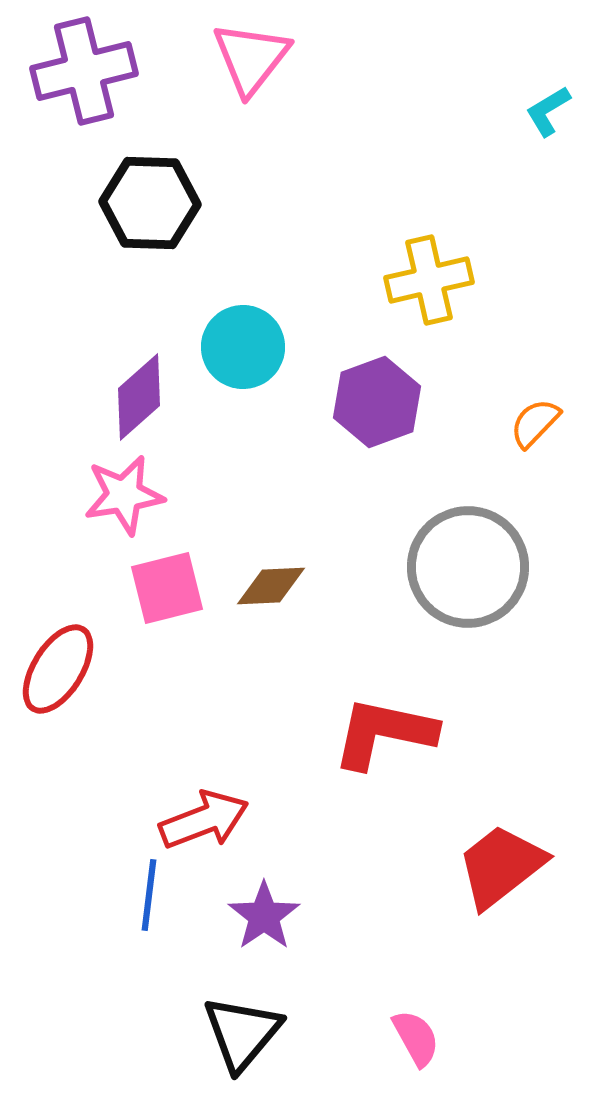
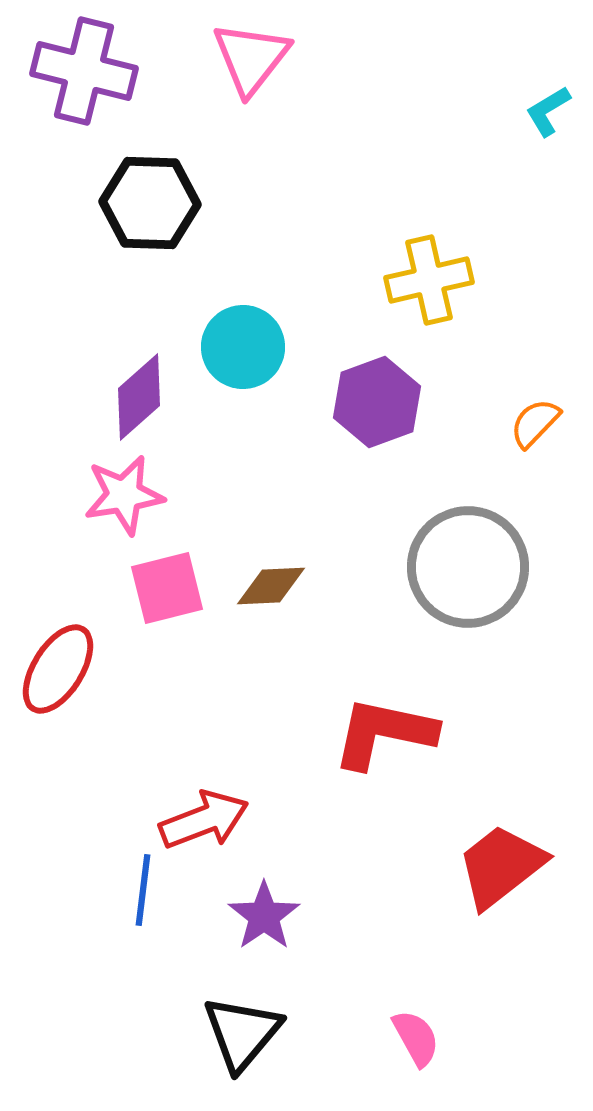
purple cross: rotated 28 degrees clockwise
blue line: moved 6 px left, 5 px up
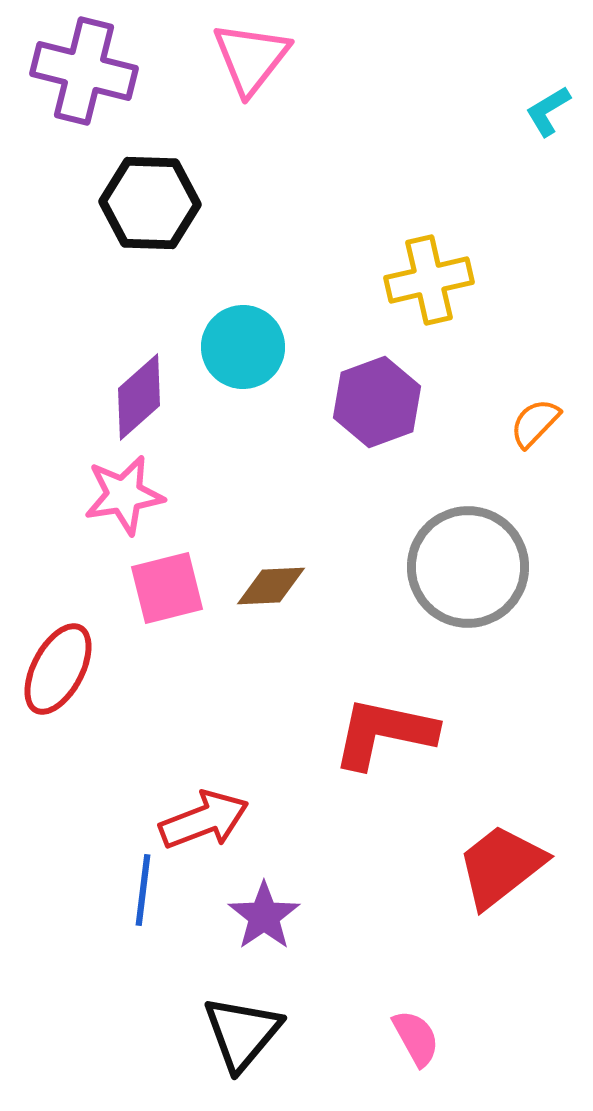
red ellipse: rotated 4 degrees counterclockwise
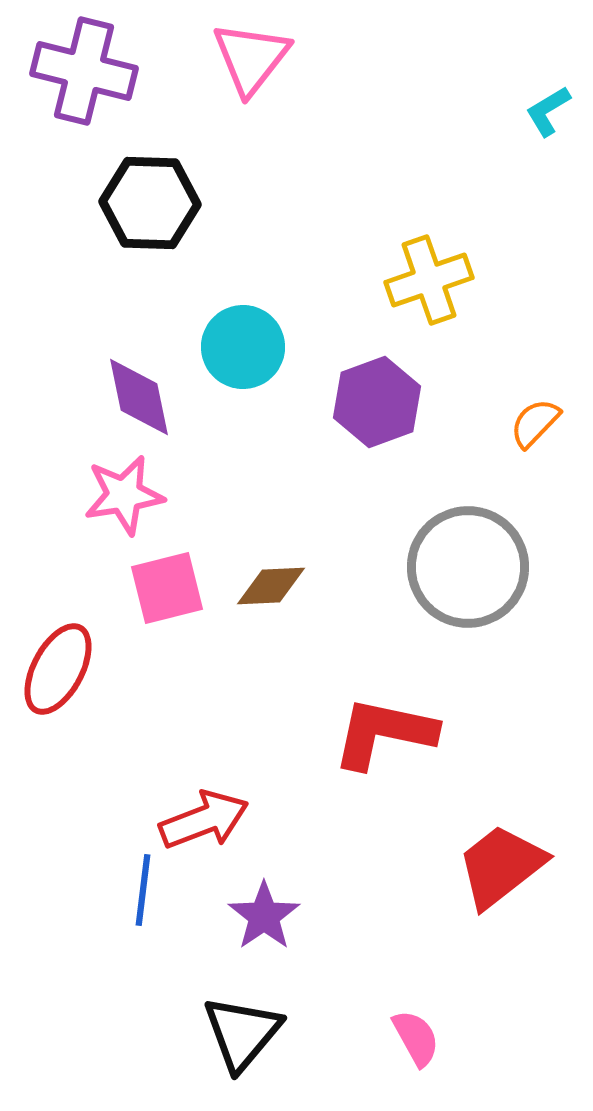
yellow cross: rotated 6 degrees counterclockwise
purple diamond: rotated 60 degrees counterclockwise
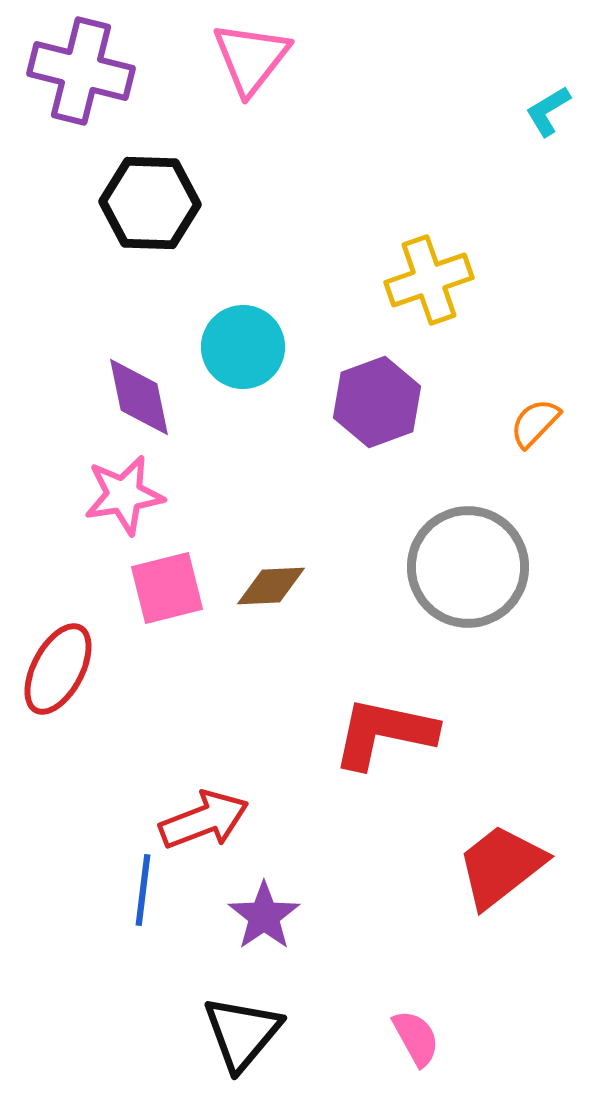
purple cross: moved 3 px left
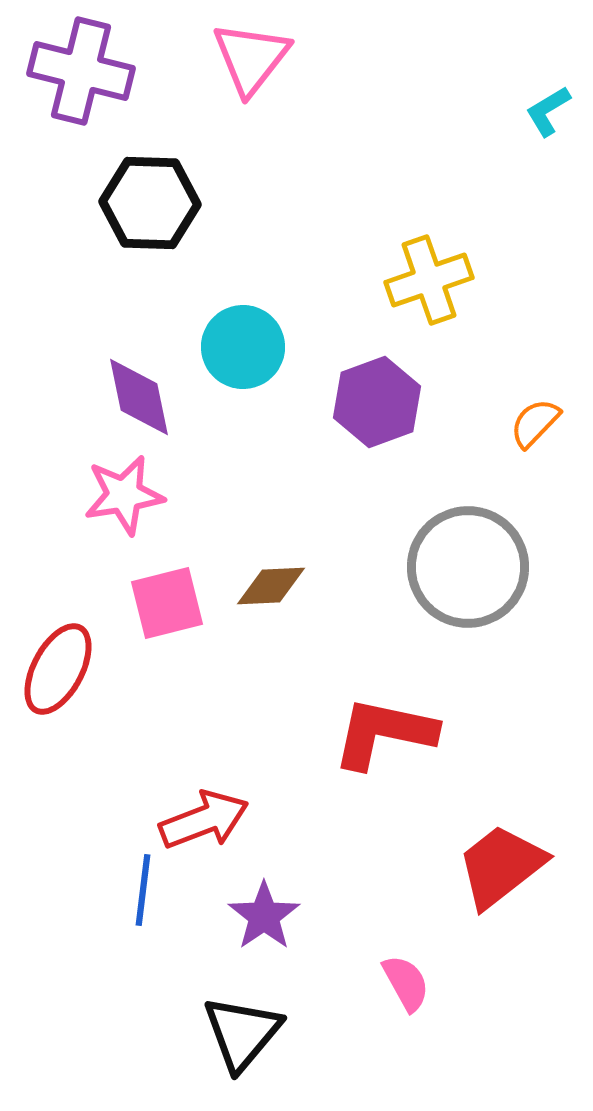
pink square: moved 15 px down
pink semicircle: moved 10 px left, 55 px up
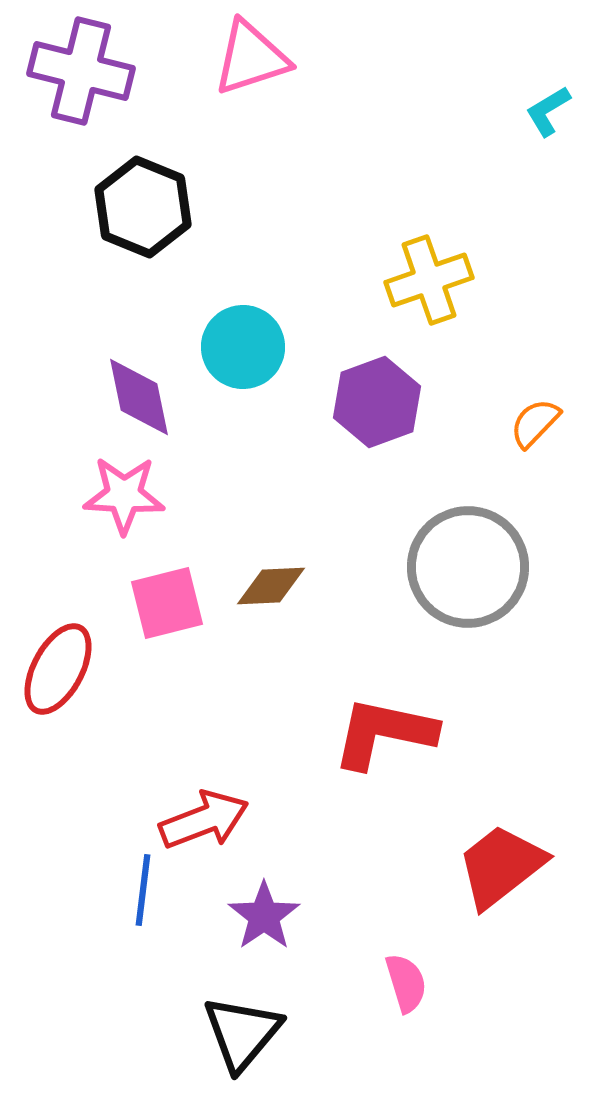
pink triangle: rotated 34 degrees clockwise
black hexagon: moved 7 px left, 4 px down; rotated 20 degrees clockwise
pink star: rotated 12 degrees clockwise
pink semicircle: rotated 12 degrees clockwise
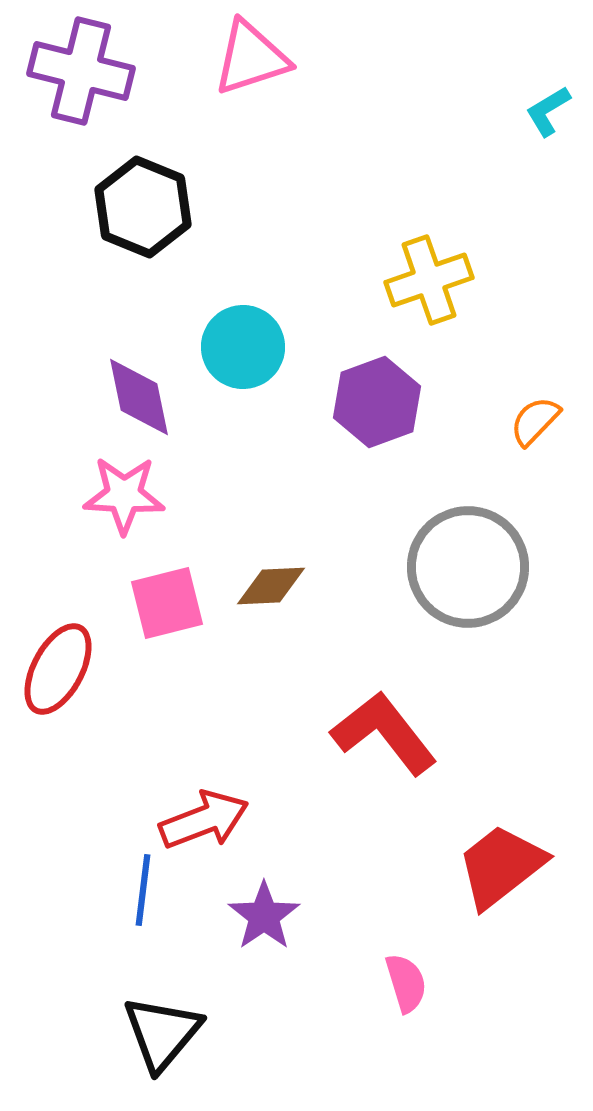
orange semicircle: moved 2 px up
red L-shape: rotated 40 degrees clockwise
black triangle: moved 80 px left
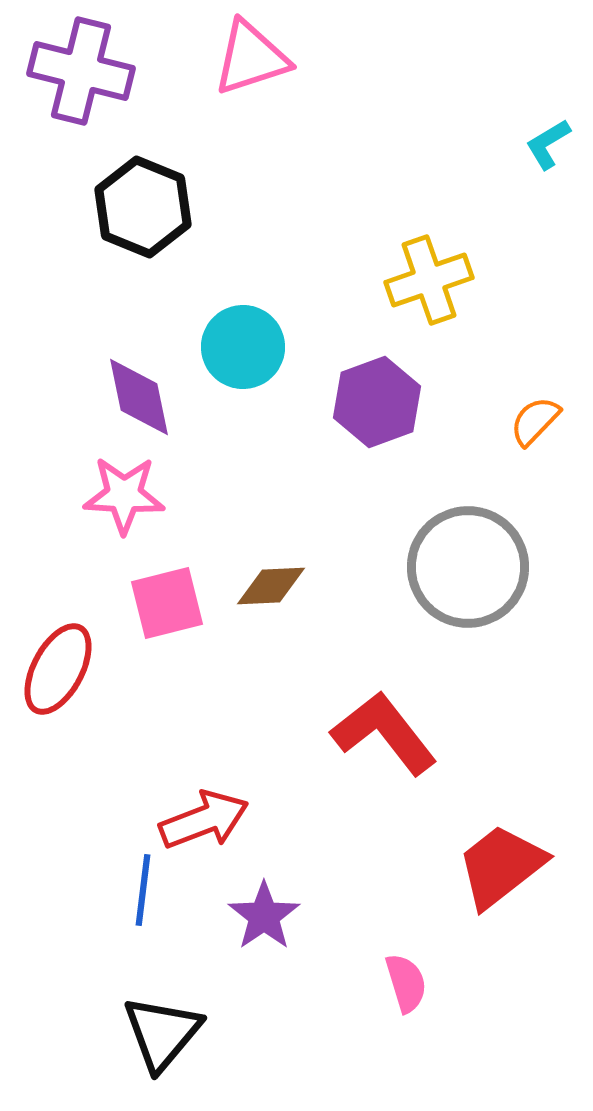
cyan L-shape: moved 33 px down
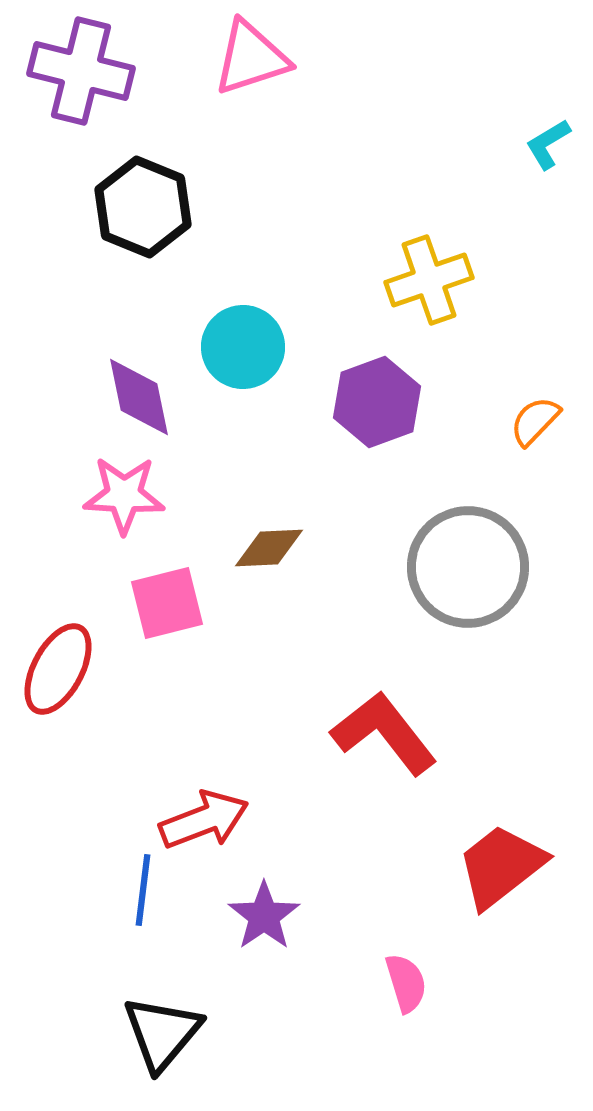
brown diamond: moved 2 px left, 38 px up
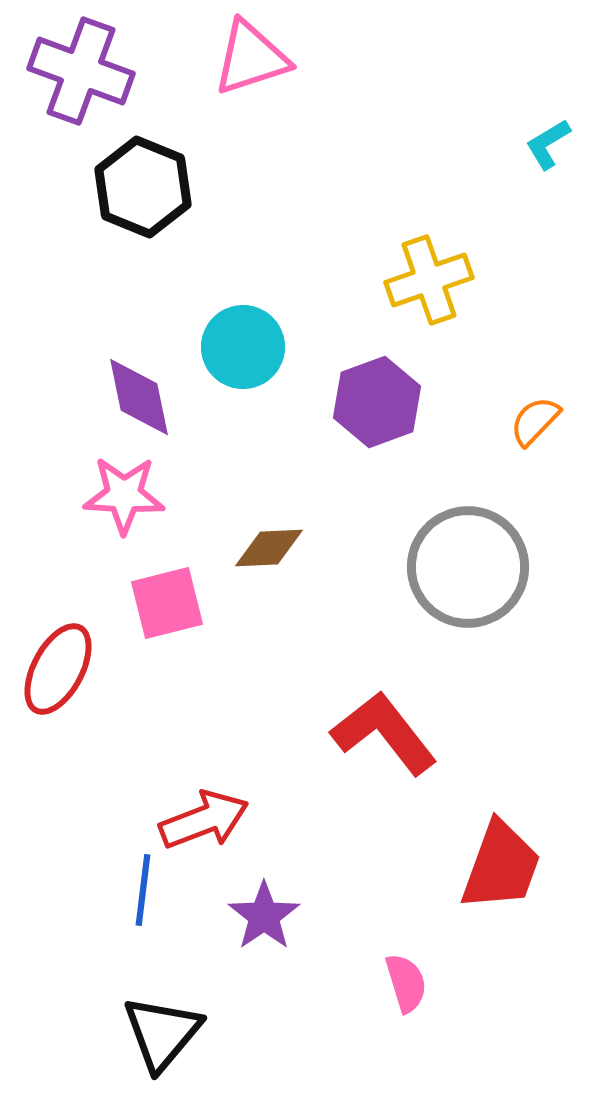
purple cross: rotated 6 degrees clockwise
black hexagon: moved 20 px up
red trapezoid: rotated 148 degrees clockwise
